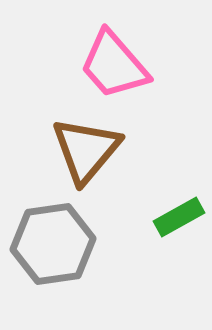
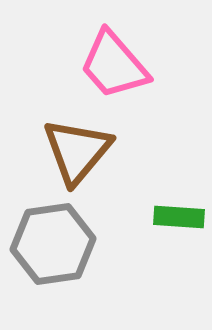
brown triangle: moved 9 px left, 1 px down
green rectangle: rotated 33 degrees clockwise
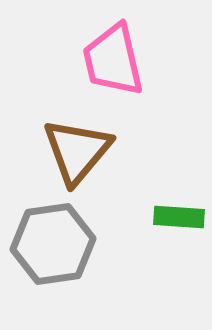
pink trapezoid: moved 1 px left, 5 px up; rotated 28 degrees clockwise
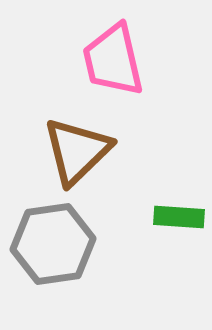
brown triangle: rotated 6 degrees clockwise
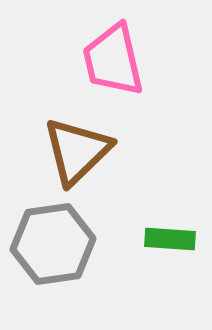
green rectangle: moved 9 px left, 22 px down
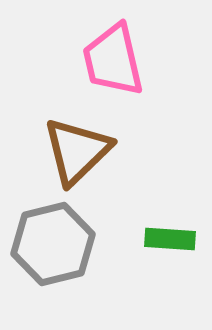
gray hexagon: rotated 6 degrees counterclockwise
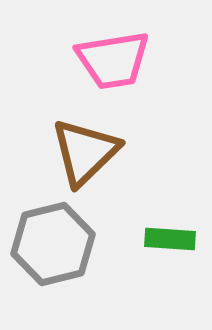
pink trapezoid: rotated 86 degrees counterclockwise
brown triangle: moved 8 px right, 1 px down
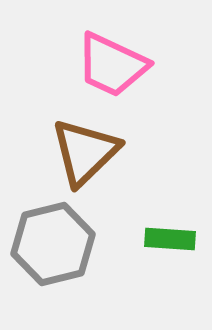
pink trapezoid: moved 1 px left, 5 px down; rotated 34 degrees clockwise
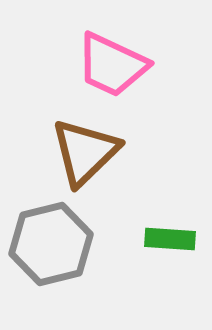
gray hexagon: moved 2 px left
